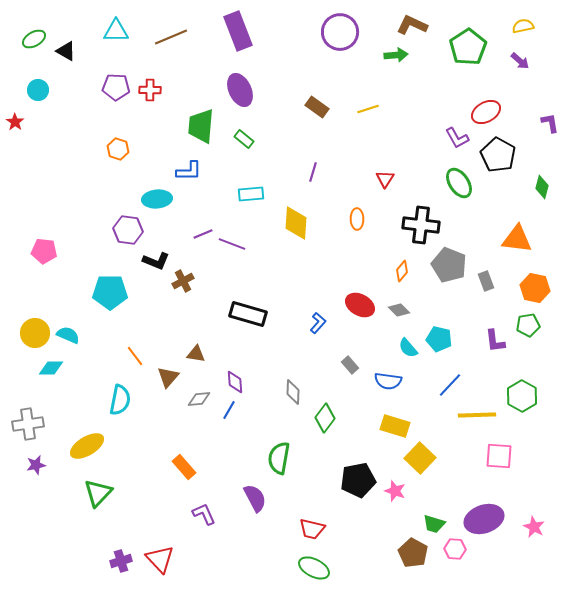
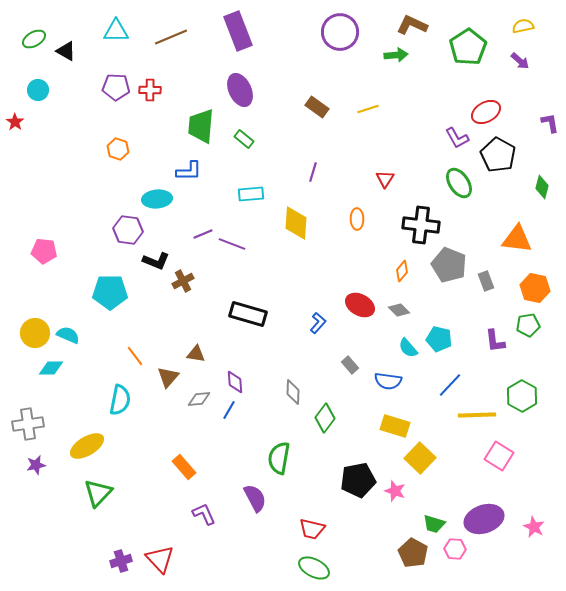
pink square at (499, 456): rotated 28 degrees clockwise
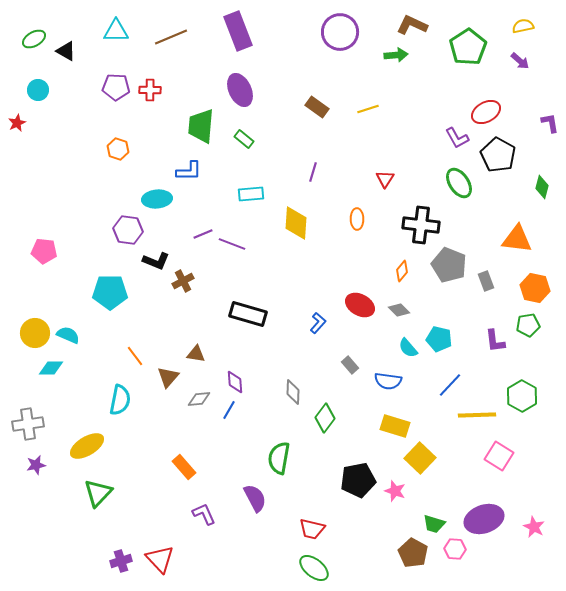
red star at (15, 122): moved 2 px right, 1 px down; rotated 12 degrees clockwise
green ellipse at (314, 568): rotated 12 degrees clockwise
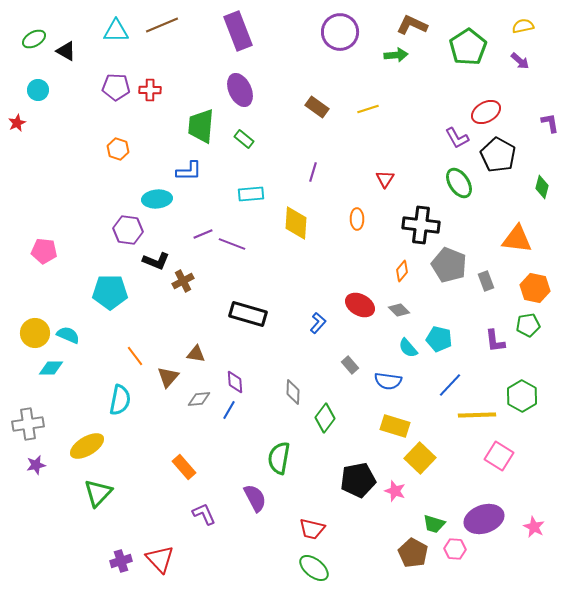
brown line at (171, 37): moved 9 px left, 12 px up
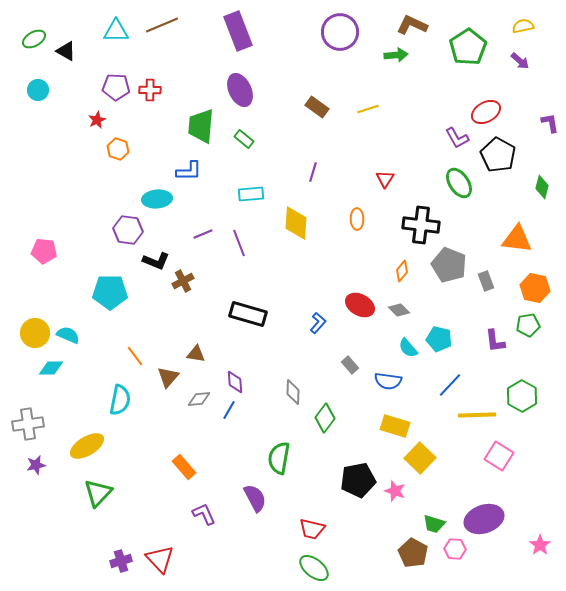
red star at (17, 123): moved 80 px right, 3 px up
purple line at (232, 244): moved 7 px right, 1 px up; rotated 48 degrees clockwise
pink star at (534, 527): moved 6 px right, 18 px down; rotated 10 degrees clockwise
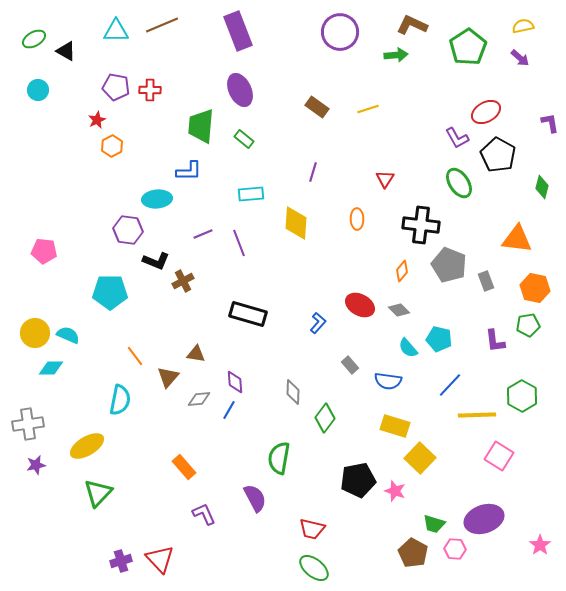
purple arrow at (520, 61): moved 3 px up
purple pentagon at (116, 87): rotated 8 degrees clockwise
orange hexagon at (118, 149): moved 6 px left, 3 px up; rotated 15 degrees clockwise
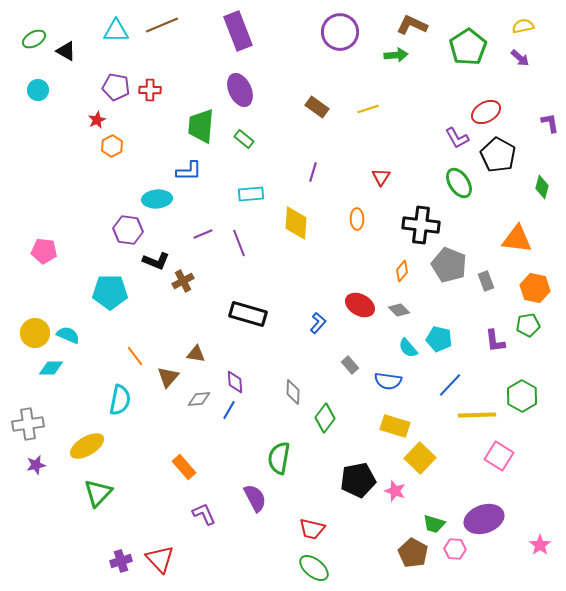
red triangle at (385, 179): moved 4 px left, 2 px up
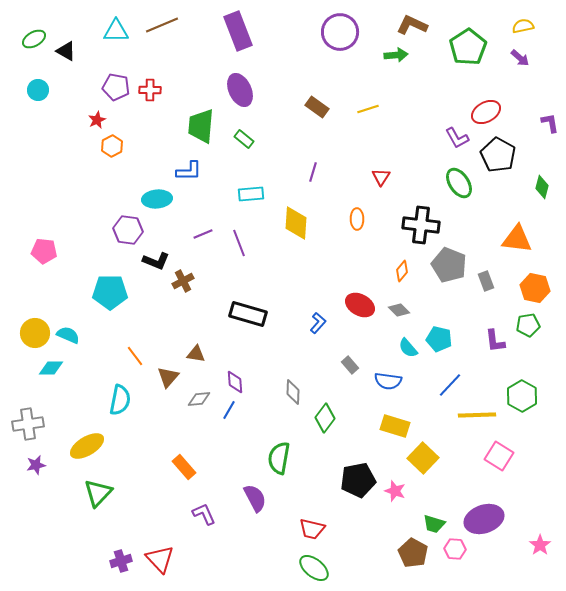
yellow square at (420, 458): moved 3 px right
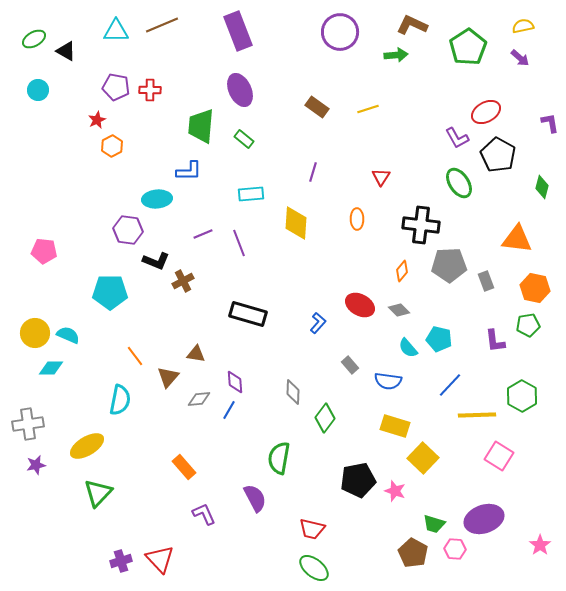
gray pentagon at (449, 265): rotated 24 degrees counterclockwise
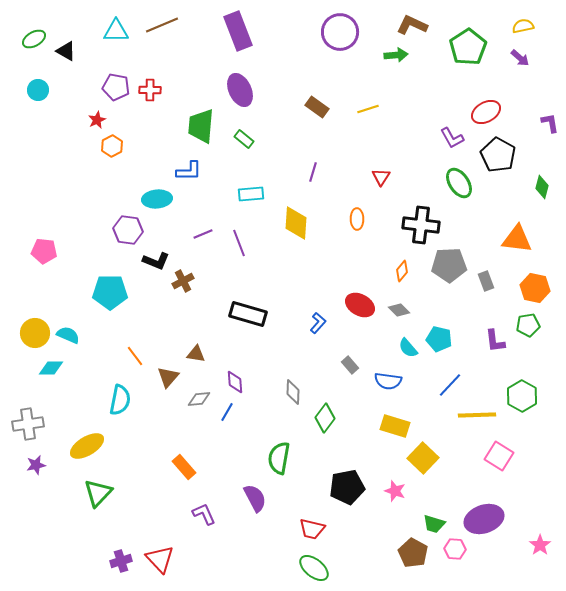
purple L-shape at (457, 138): moved 5 px left
blue line at (229, 410): moved 2 px left, 2 px down
black pentagon at (358, 480): moved 11 px left, 7 px down
